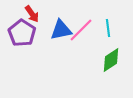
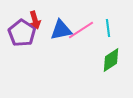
red arrow: moved 3 px right, 6 px down; rotated 18 degrees clockwise
pink line: rotated 12 degrees clockwise
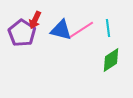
red arrow: rotated 42 degrees clockwise
blue triangle: rotated 25 degrees clockwise
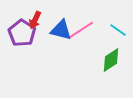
cyan line: moved 10 px right, 2 px down; rotated 48 degrees counterclockwise
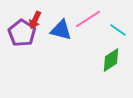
pink line: moved 7 px right, 11 px up
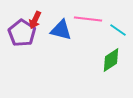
pink line: rotated 40 degrees clockwise
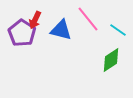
pink line: rotated 44 degrees clockwise
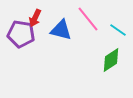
red arrow: moved 2 px up
purple pentagon: moved 1 px left, 1 px down; rotated 24 degrees counterclockwise
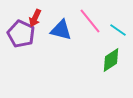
pink line: moved 2 px right, 2 px down
purple pentagon: rotated 16 degrees clockwise
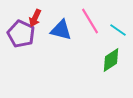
pink line: rotated 8 degrees clockwise
